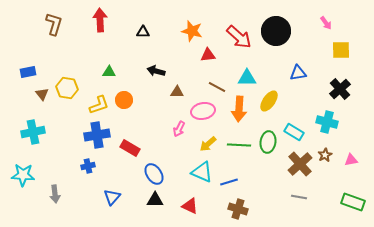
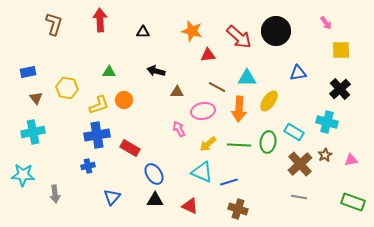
brown triangle at (42, 94): moved 6 px left, 4 px down
pink arrow at (179, 129): rotated 126 degrees clockwise
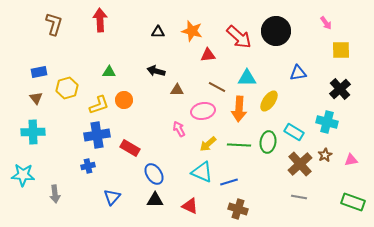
black triangle at (143, 32): moved 15 px right
blue rectangle at (28, 72): moved 11 px right
yellow hexagon at (67, 88): rotated 25 degrees counterclockwise
brown triangle at (177, 92): moved 2 px up
cyan cross at (33, 132): rotated 10 degrees clockwise
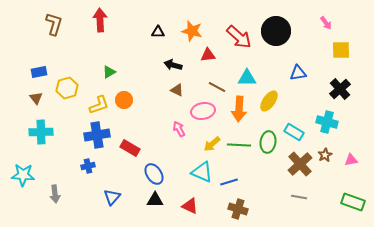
black arrow at (156, 71): moved 17 px right, 6 px up
green triangle at (109, 72): rotated 32 degrees counterclockwise
brown triangle at (177, 90): rotated 24 degrees clockwise
cyan cross at (33, 132): moved 8 px right
yellow arrow at (208, 144): moved 4 px right
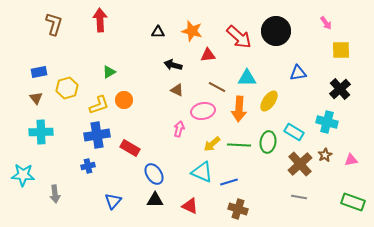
pink arrow at (179, 129): rotated 42 degrees clockwise
blue triangle at (112, 197): moved 1 px right, 4 px down
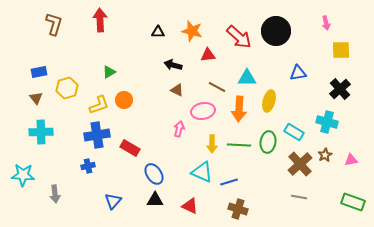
pink arrow at (326, 23): rotated 24 degrees clockwise
yellow ellipse at (269, 101): rotated 20 degrees counterclockwise
yellow arrow at (212, 144): rotated 48 degrees counterclockwise
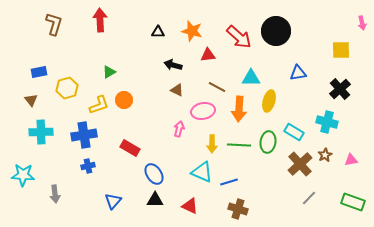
pink arrow at (326, 23): moved 36 px right
cyan triangle at (247, 78): moved 4 px right
brown triangle at (36, 98): moved 5 px left, 2 px down
blue cross at (97, 135): moved 13 px left
gray line at (299, 197): moved 10 px right, 1 px down; rotated 56 degrees counterclockwise
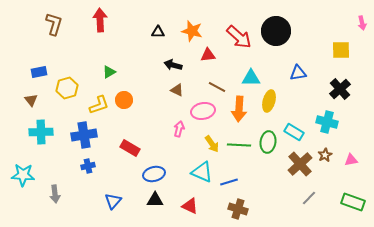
yellow arrow at (212, 144): rotated 36 degrees counterclockwise
blue ellipse at (154, 174): rotated 70 degrees counterclockwise
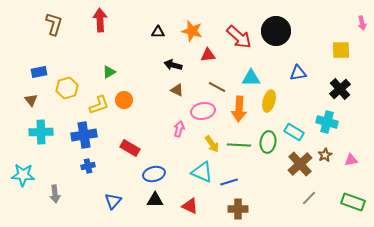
brown cross at (238, 209): rotated 18 degrees counterclockwise
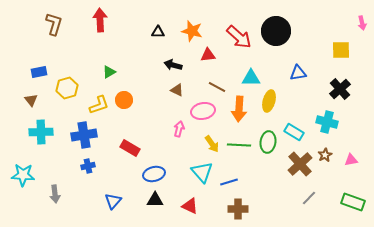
cyan triangle at (202, 172): rotated 25 degrees clockwise
